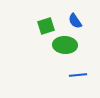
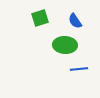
green square: moved 6 px left, 8 px up
blue line: moved 1 px right, 6 px up
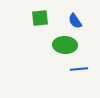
green square: rotated 12 degrees clockwise
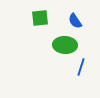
blue line: moved 2 px right, 2 px up; rotated 66 degrees counterclockwise
